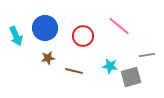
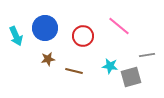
brown star: moved 1 px down
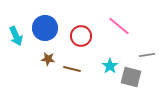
red circle: moved 2 px left
brown star: rotated 16 degrees clockwise
cyan star: rotated 28 degrees clockwise
brown line: moved 2 px left, 2 px up
gray square: rotated 30 degrees clockwise
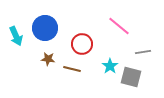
red circle: moved 1 px right, 8 px down
gray line: moved 4 px left, 3 px up
